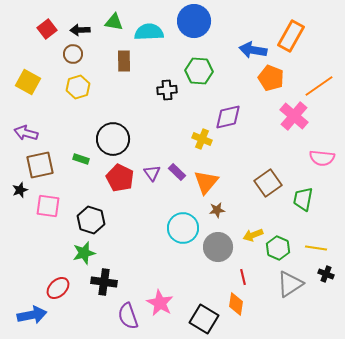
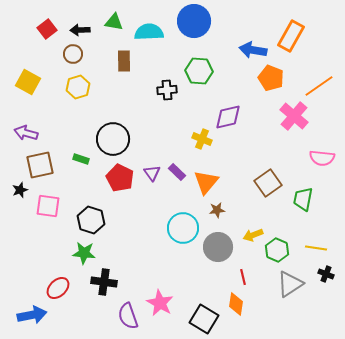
green hexagon at (278, 248): moved 1 px left, 2 px down
green star at (84, 253): rotated 20 degrees clockwise
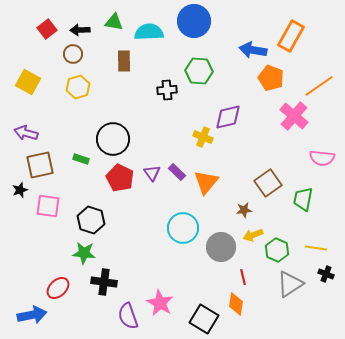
yellow cross at (202, 139): moved 1 px right, 2 px up
brown star at (217, 210): moved 27 px right
gray circle at (218, 247): moved 3 px right
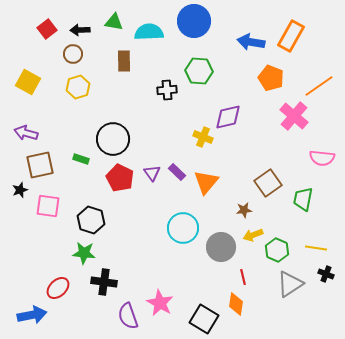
blue arrow at (253, 50): moved 2 px left, 8 px up
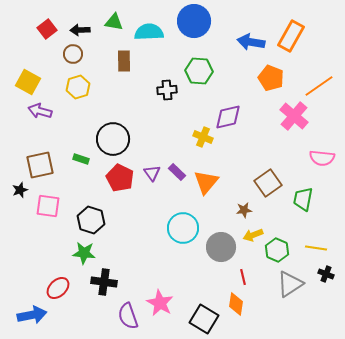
purple arrow at (26, 133): moved 14 px right, 22 px up
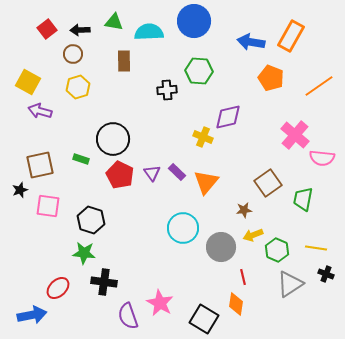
pink cross at (294, 116): moved 1 px right, 19 px down
red pentagon at (120, 178): moved 3 px up
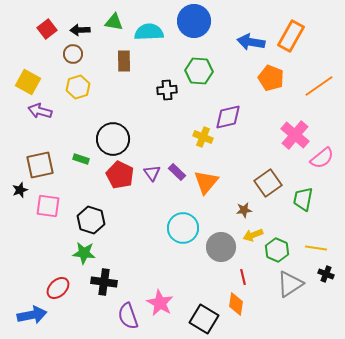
pink semicircle at (322, 158): rotated 45 degrees counterclockwise
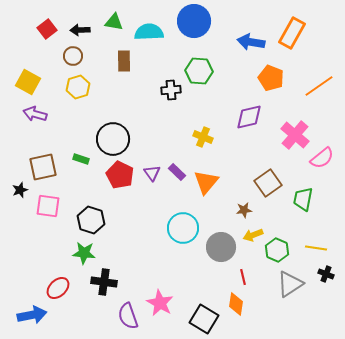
orange rectangle at (291, 36): moved 1 px right, 3 px up
brown circle at (73, 54): moved 2 px down
black cross at (167, 90): moved 4 px right
purple arrow at (40, 111): moved 5 px left, 3 px down
purple diamond at (228, 117): moved 21 px right
brown square at (40, 165): moved 3 px right, 2 px down
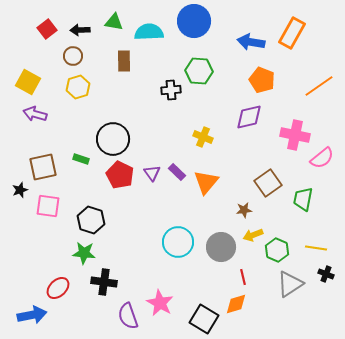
orange pentagon at (271, 78): moved 9 px left, 2 px down
pink cross at (295, 135): rotated 28 degrees counterclockwise
cyan circle at (183, 228): moved 5 px left, 14 px down
orange diamond at (236, 304): rotated 65 degrees clockwise
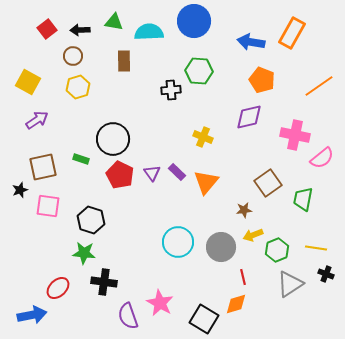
purple arrow at (35, 114): moved 2 px right, 6 px down; rotated 130 degrees clockwise
green hexagon at (277, 250): rotated 15 degrees clockwise
